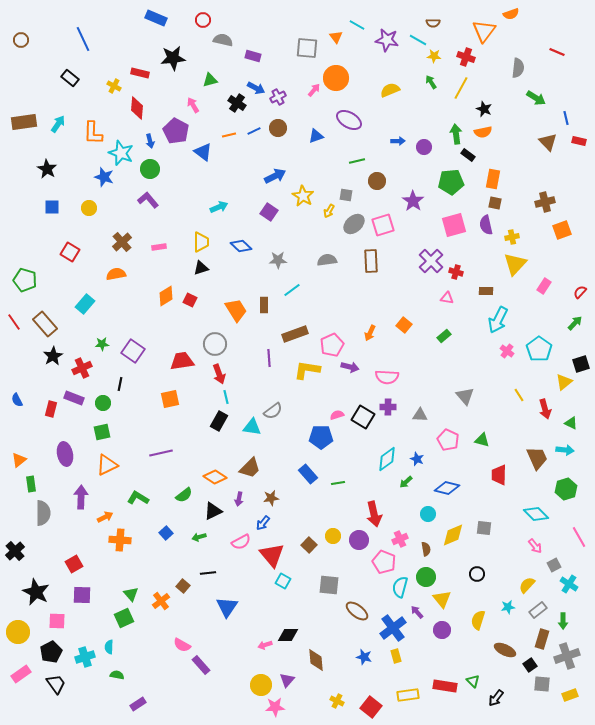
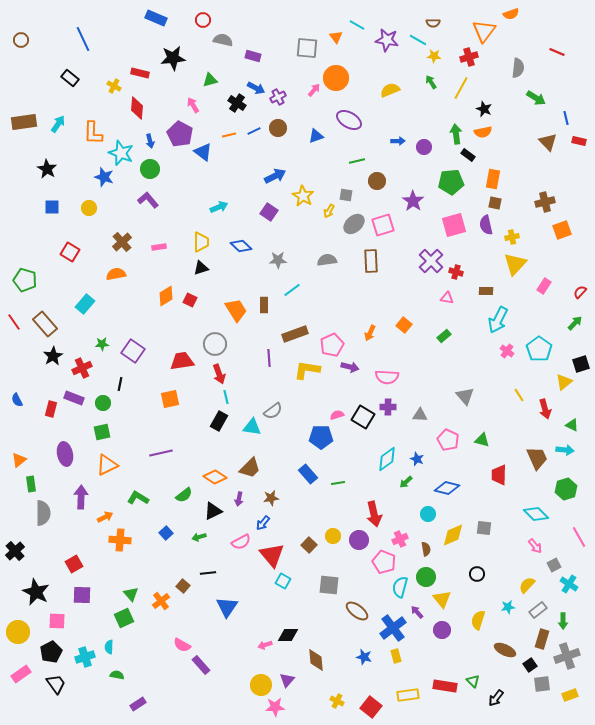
red cross at (466, 57): moved 3 px right; rotated 36 degrees counterclockwise
purple pentagon at (176, 131): moved 4 px right, 3 px down
green triangle at (571, 423): moved 1 px right, 2 px down
gray square at (542, 684): rotated 12 degrees counterclockwise
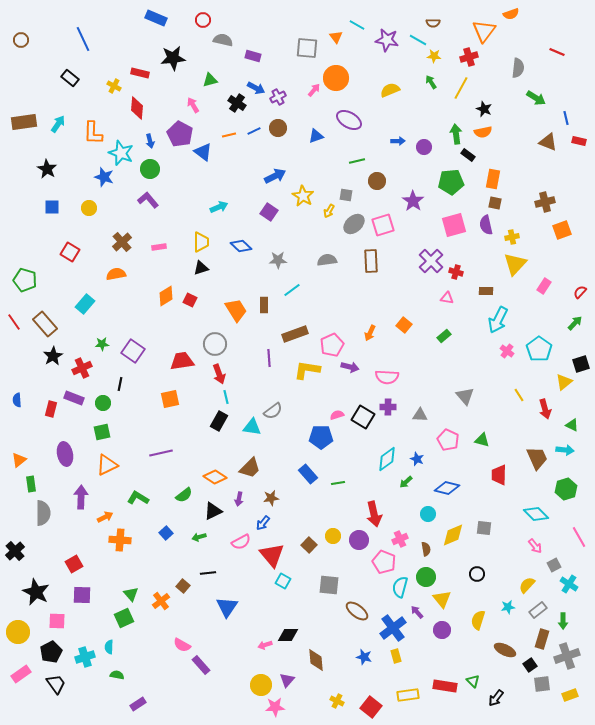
brown triangle at (548, 142): rotated 24 degrees counterclockwise
blue semicircle at (17, 400): rotated 24 degrees clockwise
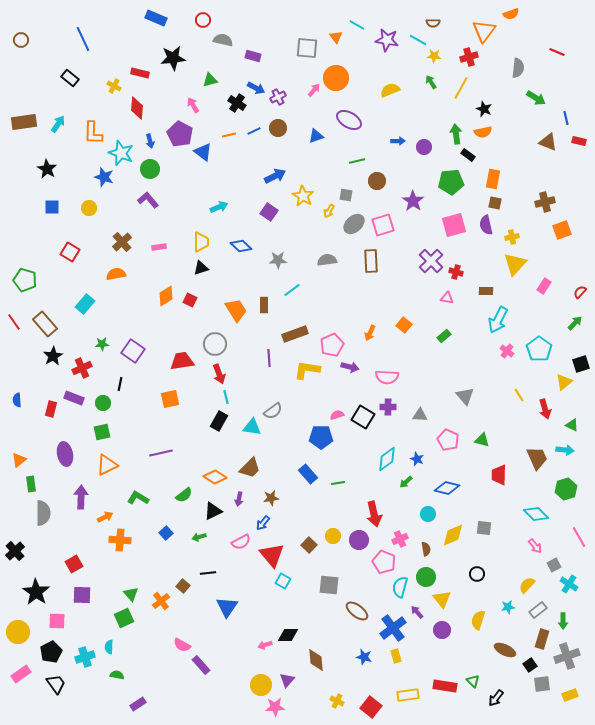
black star at (36, 592): rotated 8 degrees clockwise
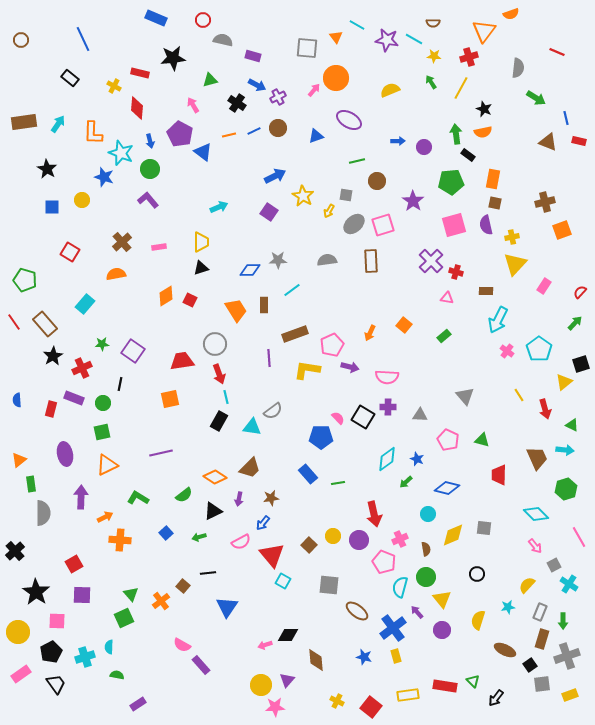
cyan line at (418, 40): moved 4 px left, 1 px up
blue arrow at (256, 88): moved 1 px right, 3 px up
yellow circle at (89, 208): moved 7 px left, 8 px up
blue diamond at (241, 246): moved 9 px right, 24 px down; rotated 45 degrees counterclockwise
pink semicircle at (337, 415): moved 1 px right, 3 px down; rotated 64 degrees clockwise
gray rectangle at (538, 610): moved 2 px right, 2 px down; rotated 30 degrees counterclockwise
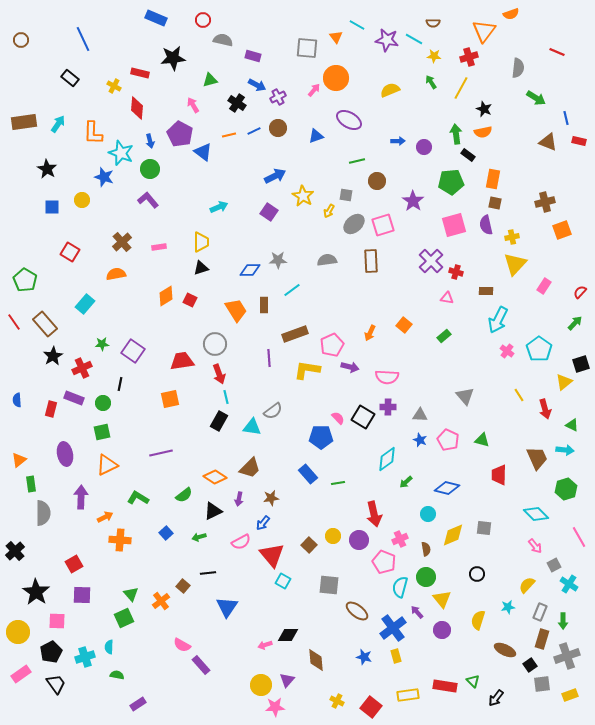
green pentagon at (25, 280): rotated 15 degrees clockwise
blue star at (417, 459): moved 3 px right, 19 px up
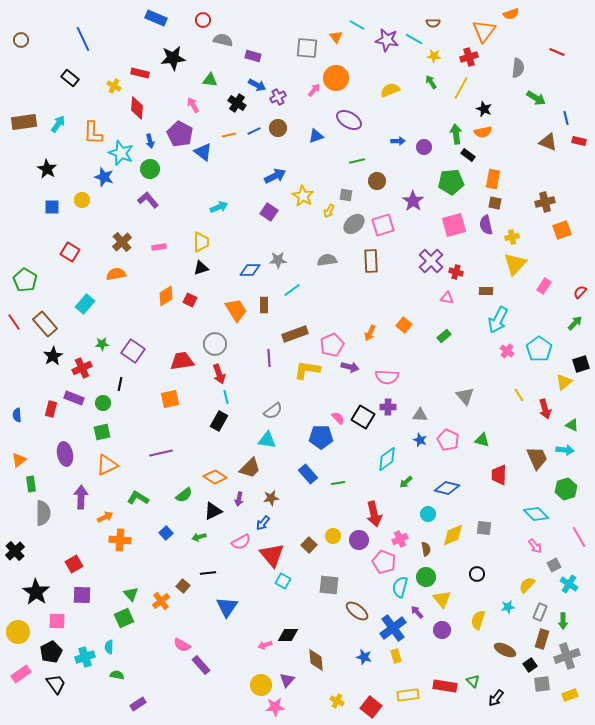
green triangle at (210, 80): rotated 21 degrees clockwise
blue semicircle at (17, 400): moved 15 px down
cyan triangle at (252, 427): moved 15 px right, 13 px down
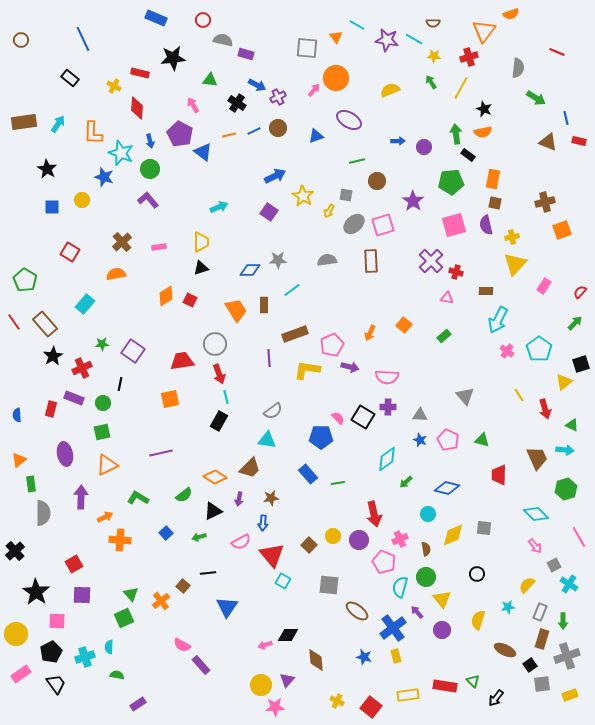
purple rectangle at (253, 56): moved 7 px left, 2 px up
blue arrow at (263, 523): rotated 35 degrees counterclockwise
yellow circle at (18, 632): moved 2 px left, 2 px down
